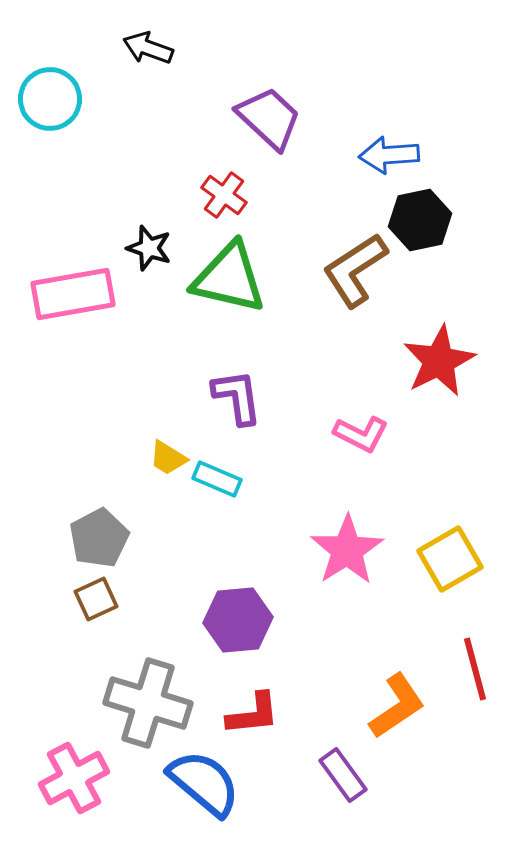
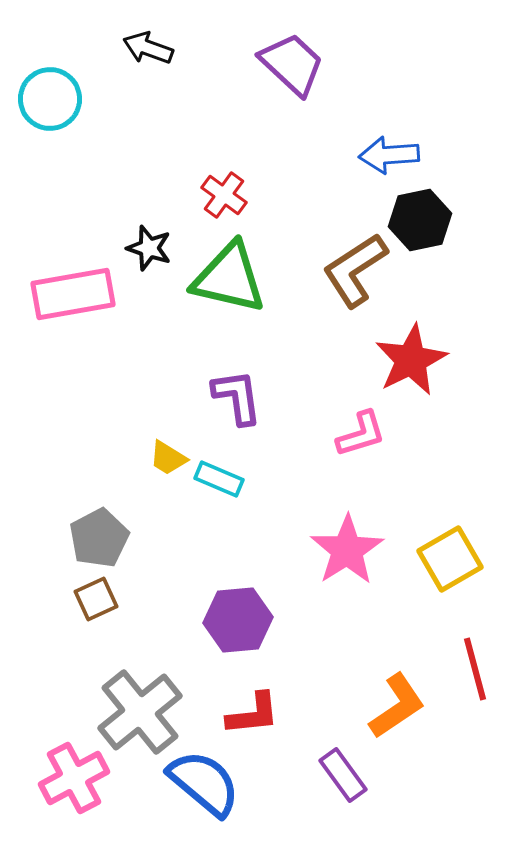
purple trapezoid: moved 23 px right, 54 px up
red star: moved 28 px left, 1 px up
pink L-shape: rotated 44 degrees counterclockwise
cyan rectangle: moved 2 px right
gray cross: moved 8 px left, 9 px down; rotated 34 degrees clockwise
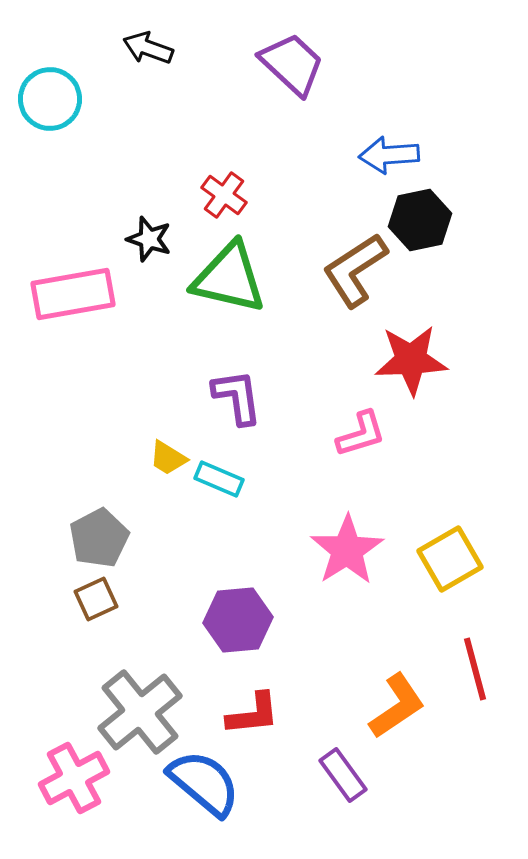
black star: moved 9 px up
red star: rotated 24 degrees clockwise
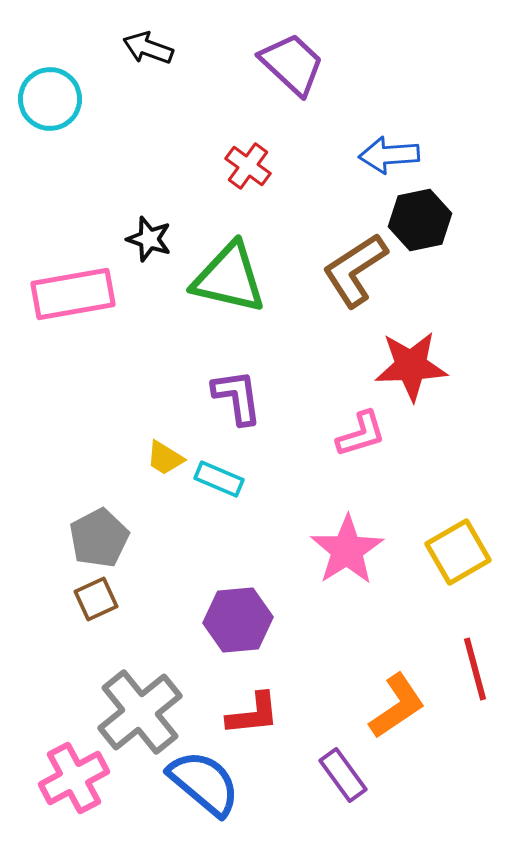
red cross: moved 24 px right, 29 px up
red star: moved 6 px down
yellow trapezoid: moved 3 px left
yellow square: moved 8 px right, 7 px up
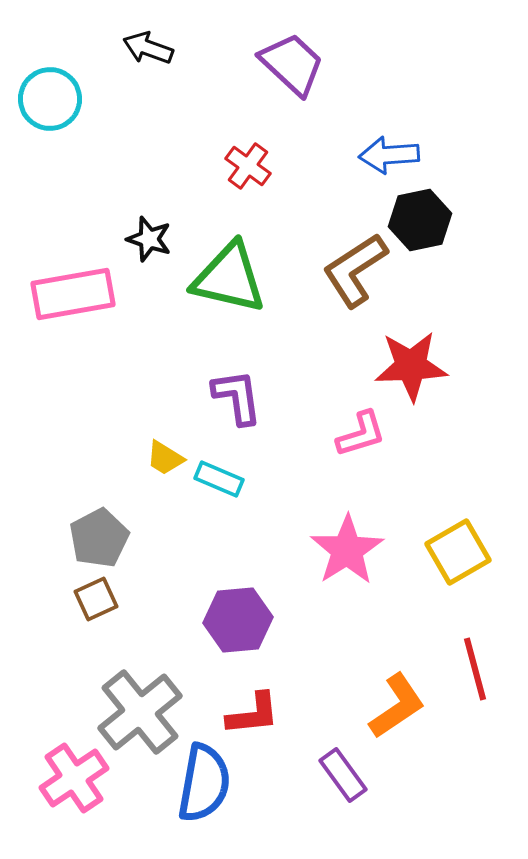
pink cross: rotated 6 degrees counterclockwise
blue semicircle: rotated 60 degrees clockwise
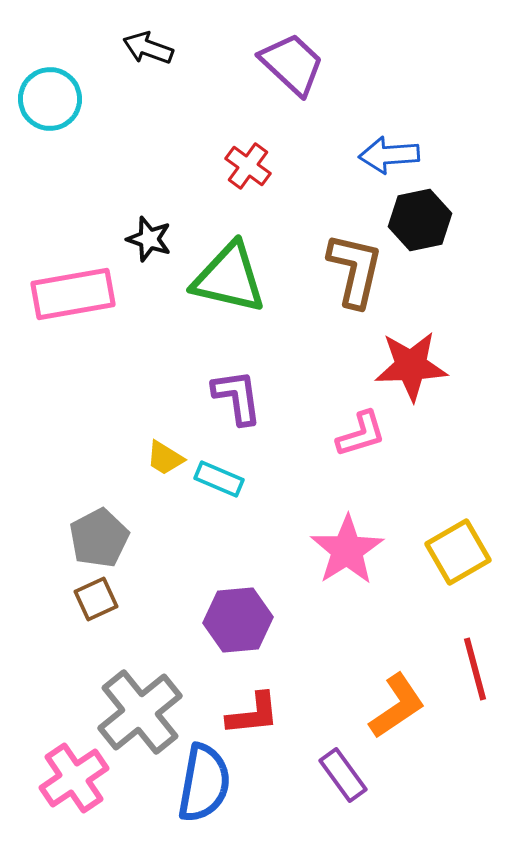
brown L-shape: rotated 136 degrees clockwise
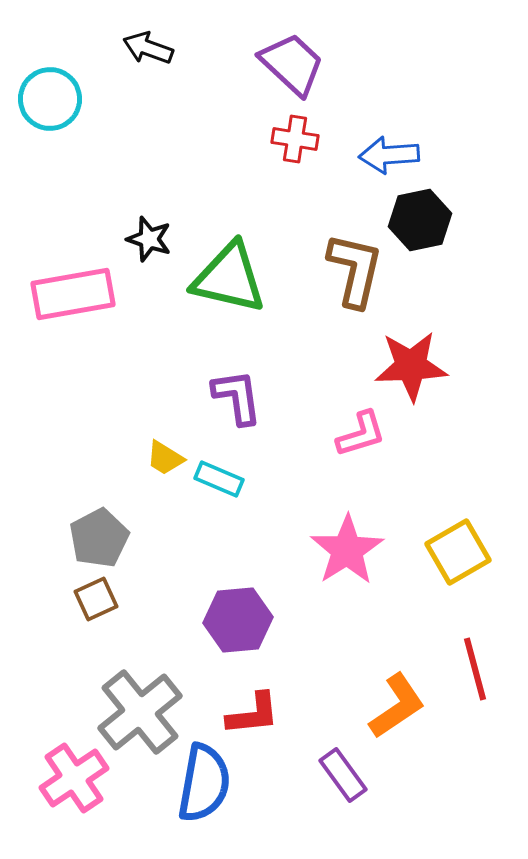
red cross: moved 47 px right, 27 px up; rotated 27 degrees counterclockwise
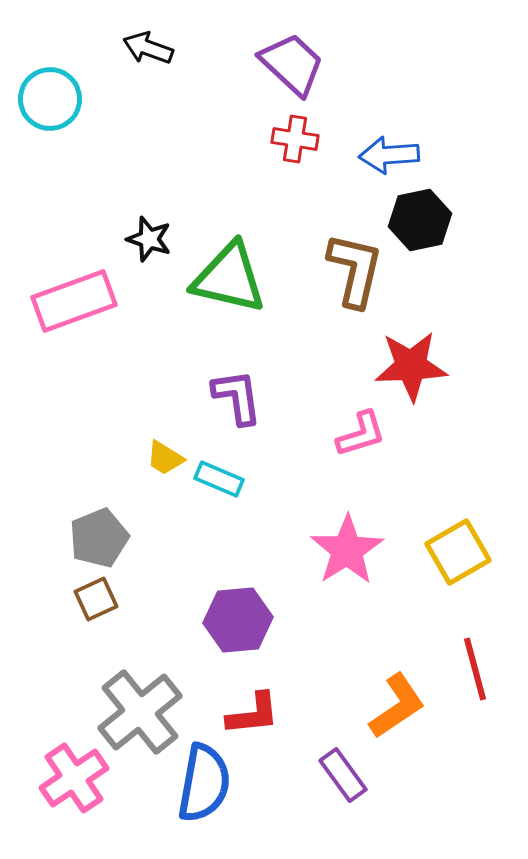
pink rectangle: moved 1 px right, 7 px down; rotated 10 degrees counterclockwise
gray pentagon: rotated 6 degrees clockwise
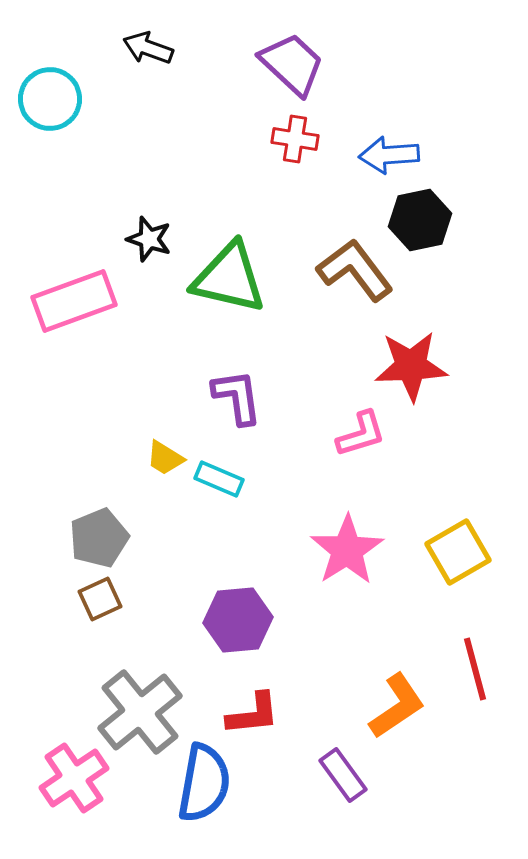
brown L-shape: rotated 50 degrees counterclockwise
brown square: moved 4 px right
